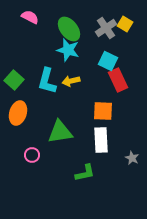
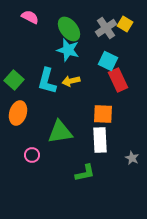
orange square: moved 3 px down
white rectangle: moved 1 px left
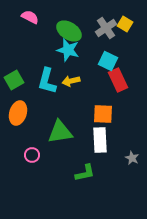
green ellipse: moved 2 px down; rotated 20 degrees counterclockwise
green square: rotated 18 degrees clockwise
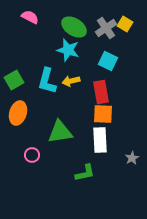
green ellipse: moved 5 px right, 4 px up
red rectangle: moved 17 px left, 12 px down; rotated 15 degrees clockwise
gray star: rotated 16 degrees clockwise
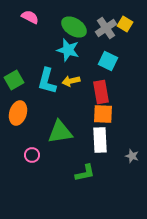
gray star: moved 2 px up; rotated 24 degrees counterclockwise
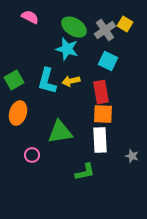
gray cross: moved 1 px left, 2 px down
cyan star: moved 1 px left, 1 px up
green L-shape: moved 1 px up
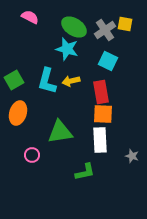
yellow square: rotated 21 degrees counterclockwise
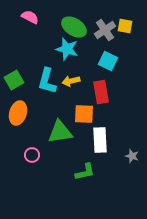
yellow square: moved 2 px down
orange square: moved 19 px left
